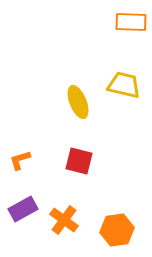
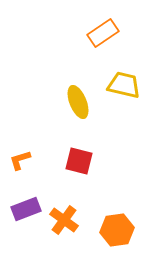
orange rectangle: moved 28 px left, 11 px down; rotated 36 degrees counterclockwise
purple rectangle: moved 3 px right; rotated 8 degrees clockwise
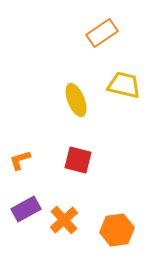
orange rectangle: moved 1 px left
yellow ellipse: moved 2 px left, 2 px up
red square: moved 1 px left, 1 px up
purple rectangle: rotated 8 degrees counterclockwise
orange cross: rotated 12 degrees clockwise
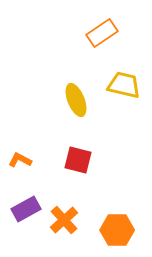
orange L-shape: rotated 45 degrees clockwise
orange hexagon: rotated 8 degrees clockwise
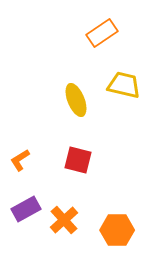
orange L-shape: rotated 60 degrees counterclockwise
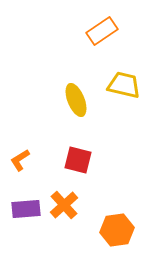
orange rectangle: moved 2 px up
purple rectangle: rotated 24 degrees clockwise
orange cross: moved 15 px up
orange hexagon: rotated 8 degrees counterclockwise
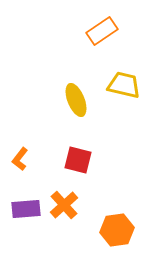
orange L-shape: moved 1 px up; rotated 20 degrees counterclockwise
